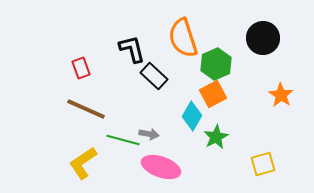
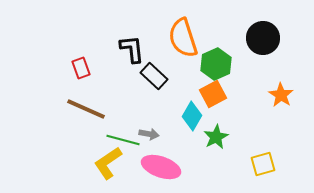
black L-shape: rotated 8 degrees clockwise
yellow L-shape: moved 25 px right
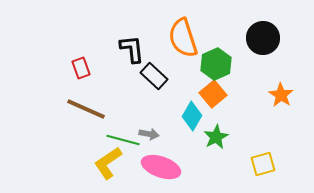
orange square: rotated 12 degrees counterclockwise
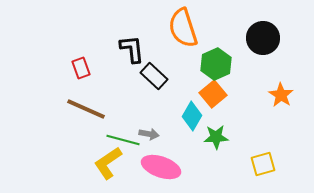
orange semicircle: moved 10 px up
green star: rotated 25 degrees clockwise
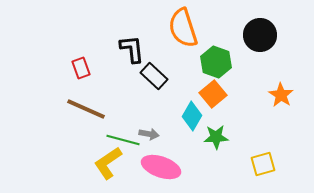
black circle: moved 3 px left, 3 px up
green hexagon: moved 2 px up; rotated 16 degrees counterclockwise
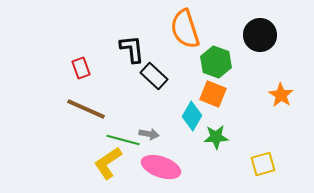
orange semicircle: moved 2 px right, 1 px down
orange square: rotated 28 degrees counterclockwise
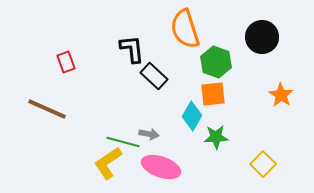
black circle: moved 2 px right, 2 px down
red rectangle: moved 15 px left, 6 px up
orange square: rotated 28 degrees counterclockwise
brown line: moved 39 px left
green line: moved 2 px down
yellow square: rotated 30 degrees counterclockwise
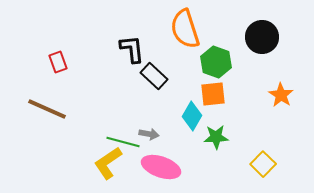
red rectangle: moved 8 px left
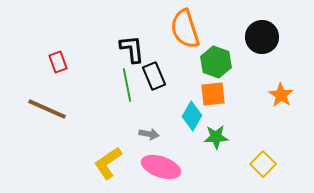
black rectangle: rotated 24 degrees clockwise
green line: moved 4 px right, 57 px up; rotated 64 degrees clockwise
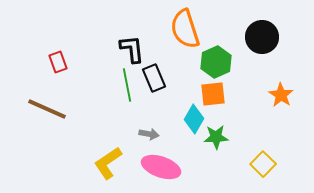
green hexagon: rotated 16 degrees clockwise
black rectangle: moved 2 px down
cyan diamond: moved 2 px right, 3 px down
